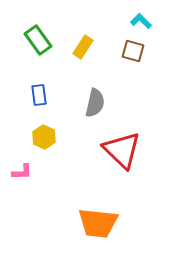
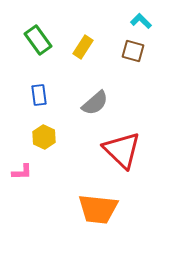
gray semicircle: rotated 36 degrees clockwise
orange trapezoid: moved 14 px up
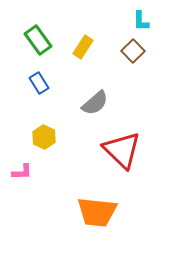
cyan L-shape: rotated 135 degrees counterclockwise
brown square: rotated 30 degrees clockwise
blue rectangle: moved 12 px up; rotated 25 degrees counterclockwise
orange trapezoid: moved 1 px left, 3 px down
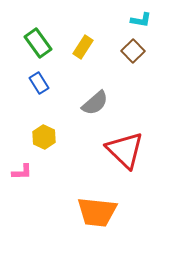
cyan L-shape: moved 1 px up; rotated 80 degrees counterclockwise
green rectangle: moved 3 px down
red triangle: moved 3 px right
